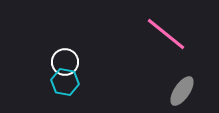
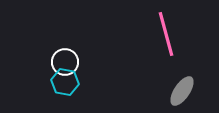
pink line: rotated 36 degrees clockwise
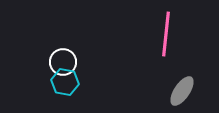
pink line: rotated 21 degrees clockwise
white circle: moved 2 px left
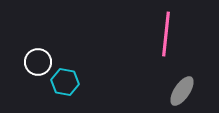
white circle: moved 25 px left
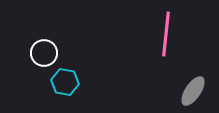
white circle: moved 6 px right, 9 px up
gray ellipse: moved 11 px right
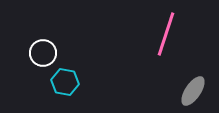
pink line: rotated 12 degrees clockwise
white circle: moved 1 px left
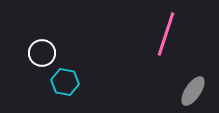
white circle: moved 1 px left
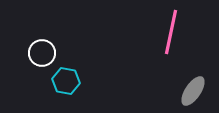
pink line: moved 5 px right, 2 px up; rotated 6 degrees counterclockwise
cyan hexagon: moved 1 px right, 1 px up
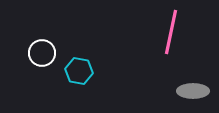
cyan hexagon: moved 13 px right, 10 px up
gray ellipse: rotated 56 degrees clockwise
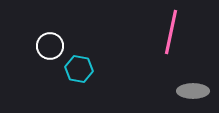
white circle: moved 8 px right, 7 px up
cyan hexagon: moved 2 px up
